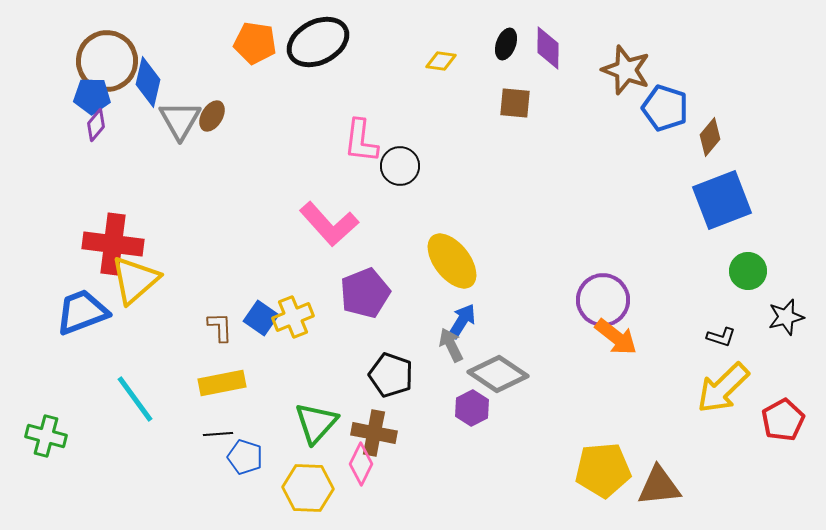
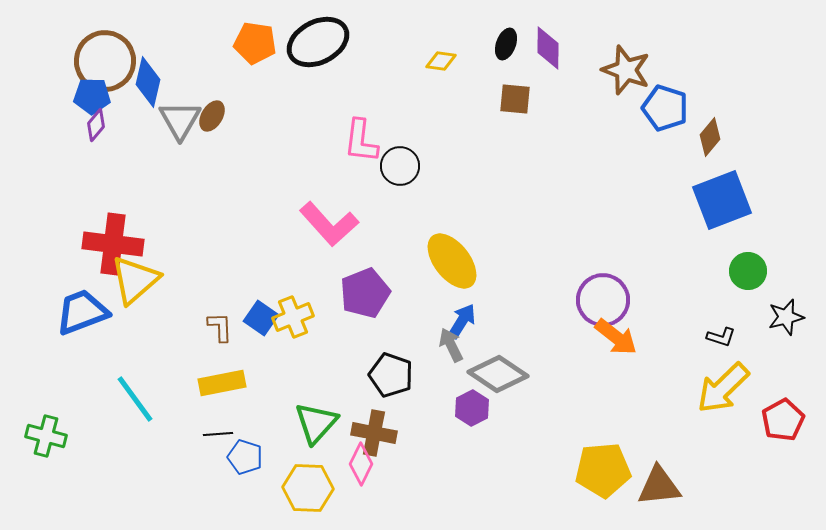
brown circle at (107, 61): moved 2 px left
brown square at (515, 103): moved 4 px up
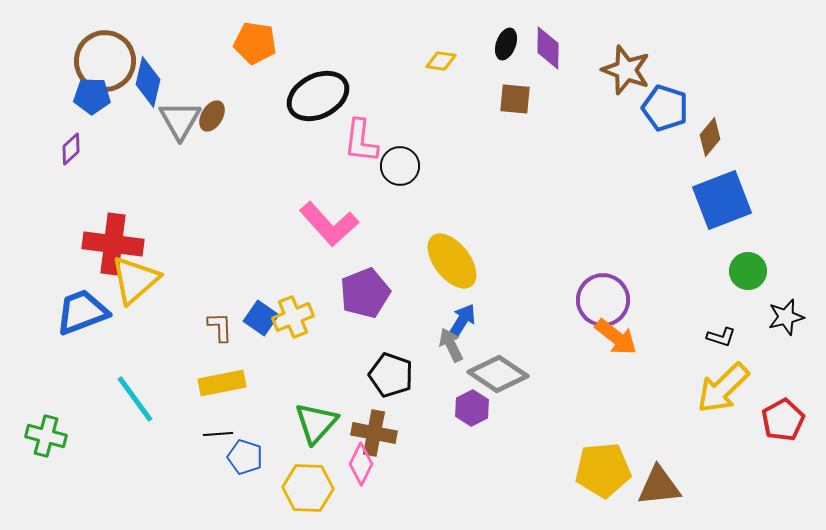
black ellipse at (318, 42): moved 54 px down
purple diamond at (96, 125): moved 25 px left, 24 px down; rotated 8 degrees clockwise
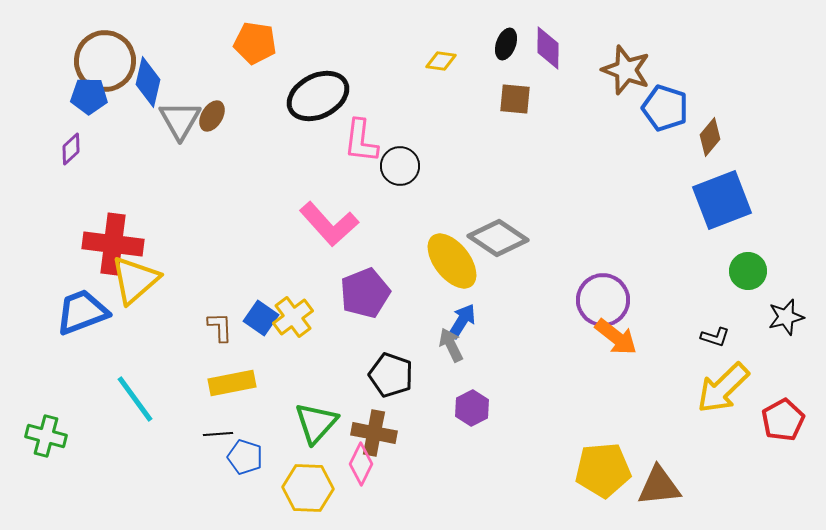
blue pentagon at (92, 96): moved 3 px left
yellow cross at (293, 317): rotated 15 degrees counterclockwise
black L-shape at (721, 337): moved 6 px left
gray diamond at (498, 374): moved 136 px up
yellow rectangle at (222, 383): moved 10 px right
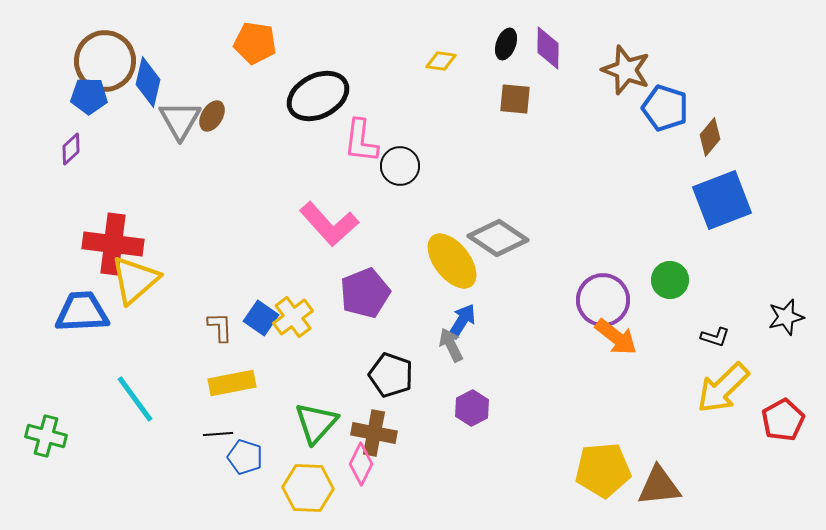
green circle at (748, 271): moved 78 px left, 9 px down
blue trapezoid at (82, 312): rotated 18 degrees clockwise
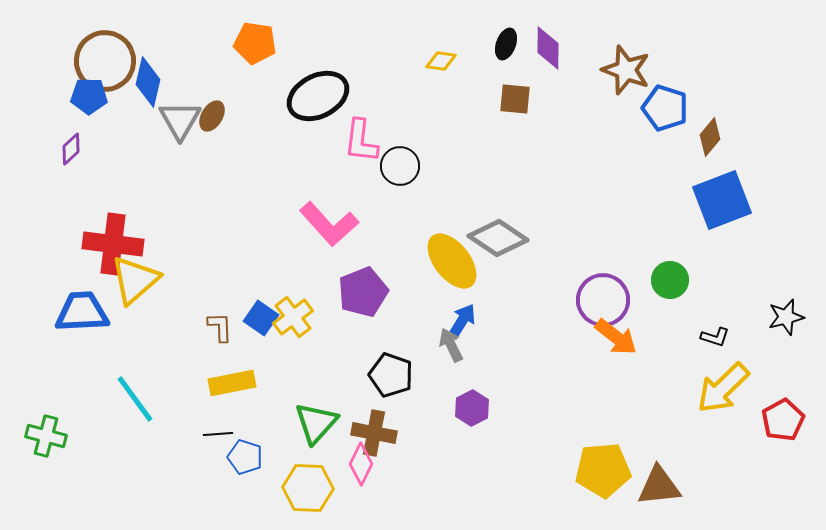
purple pentagon at (365, 293): moved 2 px left, 1 px up
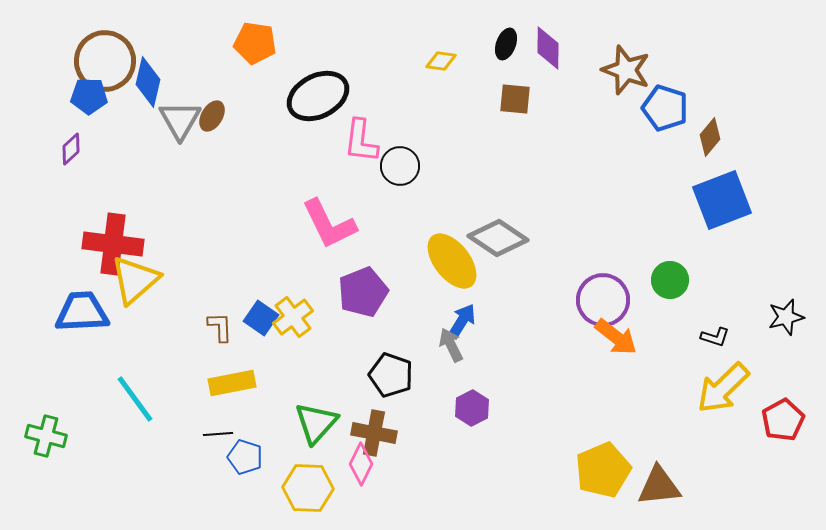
pink L-shape at (329, 224): rotated 16 degrees clockwise
yellow pentagon at (603, 470): rotated 18 degrees counterclockwise
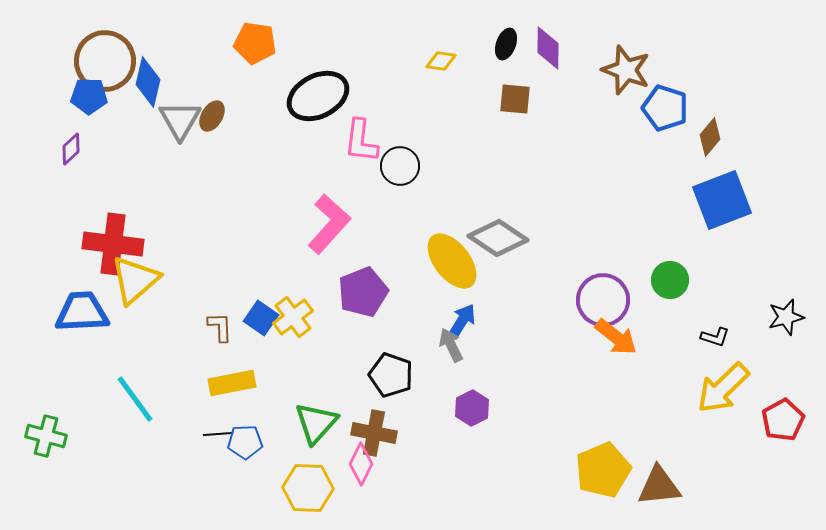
pink L-shape at (329, 224): rotated 112 degrees counterclockwise
blue pentagon at (245, 457): moved 15 px up; rotated 20 degrees counterclockwise
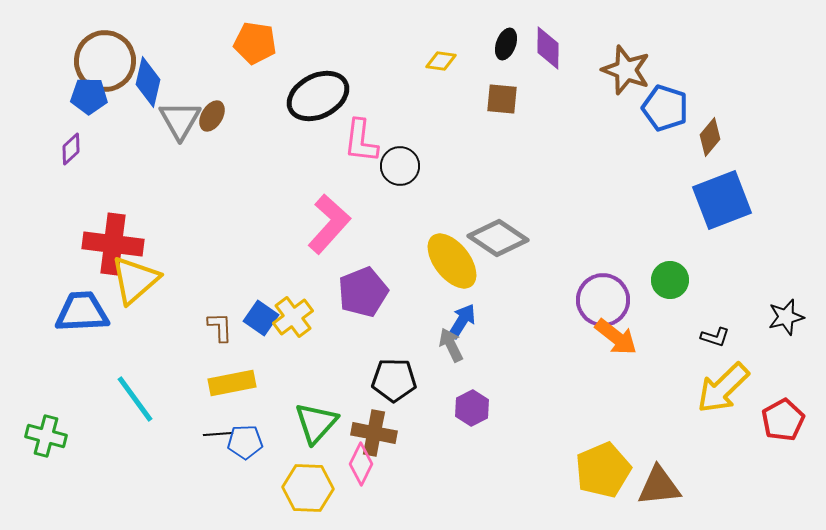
brown square at (515, 99): moved 13 px left
black pentagon at (391, 375): moved 3 px right, 5 px down; rotated 18 degrees counterclockwise
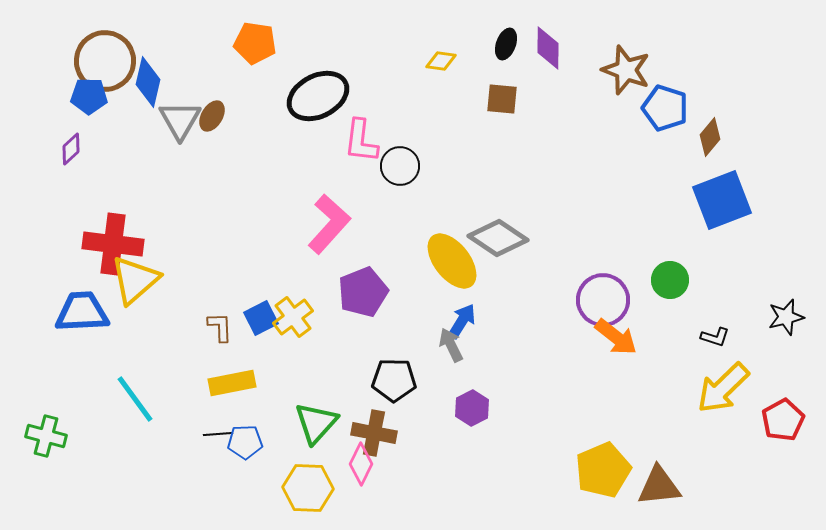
blue square at (261, 318): rotated 28 degrees clockwise
